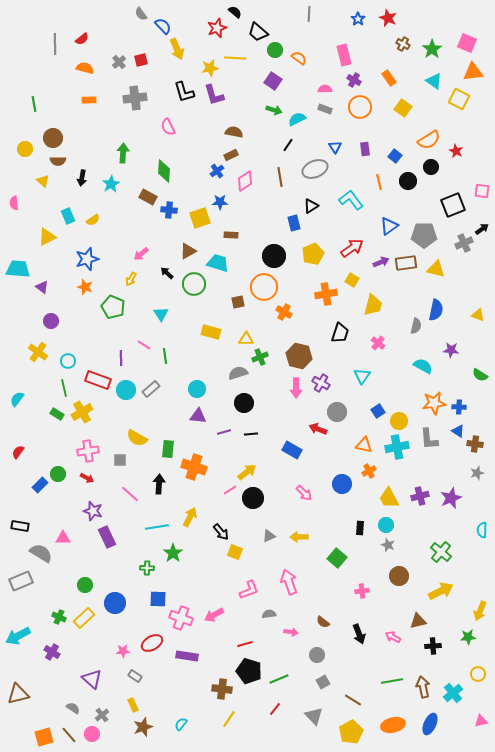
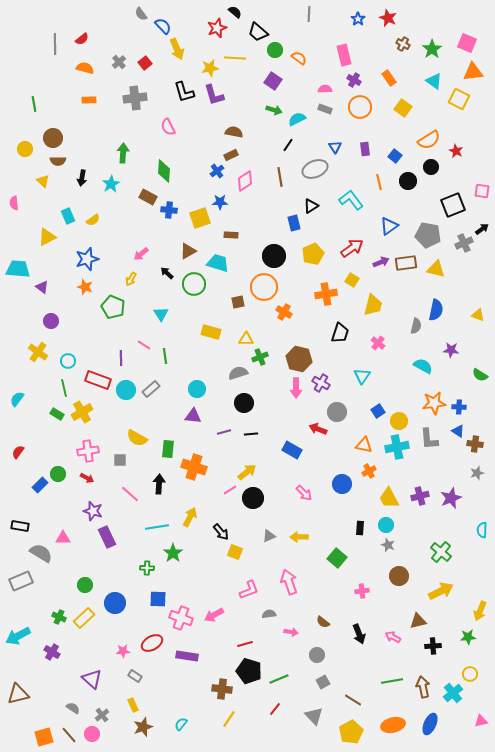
red square at (141, 60): moved 4 px right, 3 px down; rotated 24 degrees counterclockwise
gray pentagon at (424, 235): moved 4 px right; rotated 10 degrees clockwise
brown hexagon at (299, 356): moved 3 px down
purple triangle at (198, 416): moved 5 px left
yellow circle at (478, 674): moved 8 px left
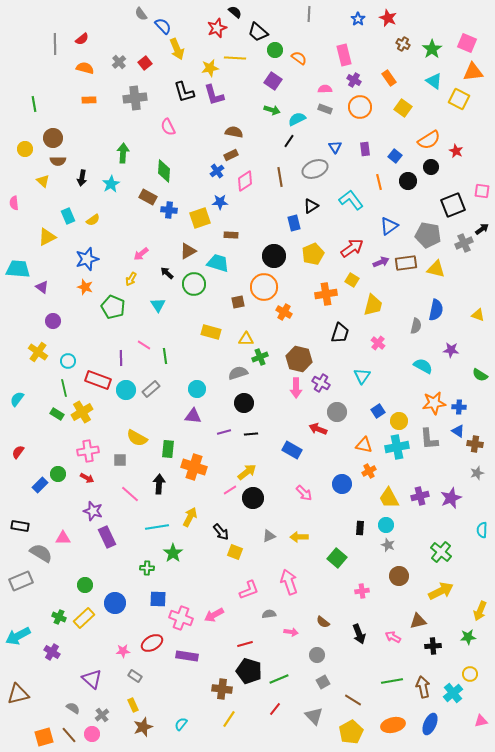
green arrow at (274, 110): moved 2 px left
black line at (288, 145): moved 1 px right, 4 px up
cyan triangle at (161, 314): moved 3 px left, 9 px up
purple circle at (51, 321): moved 2 px right
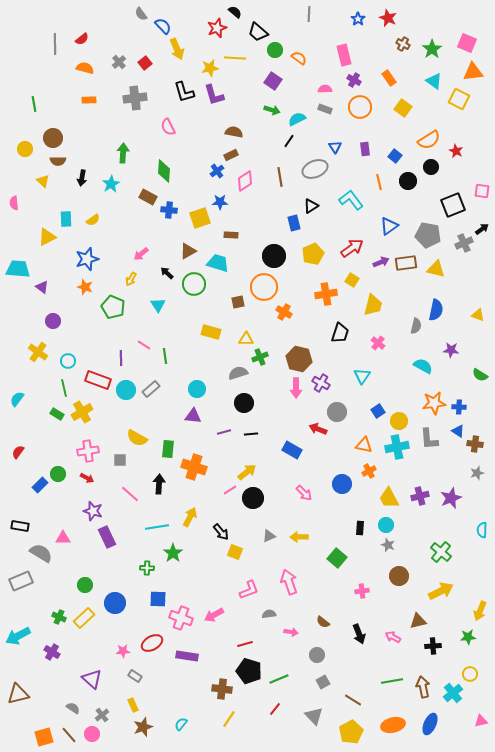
cyan rectangle at (68, 216): moved 2 px left, 3 px down; rotated 21 degrees clockwise
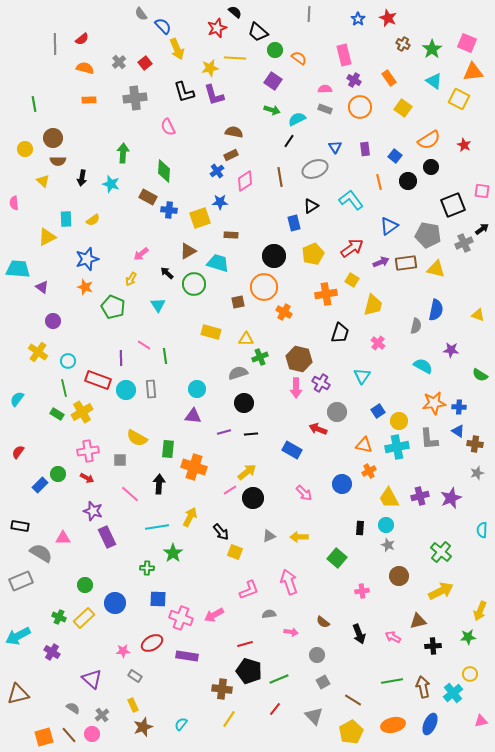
red star at (456, 151): moved 8 px right, 6 px up
cyan star at (111, 184): rotated 24 degrees counterclockwise
gray rectangle at (151, 389): rotated 54 degrees counterclockwise
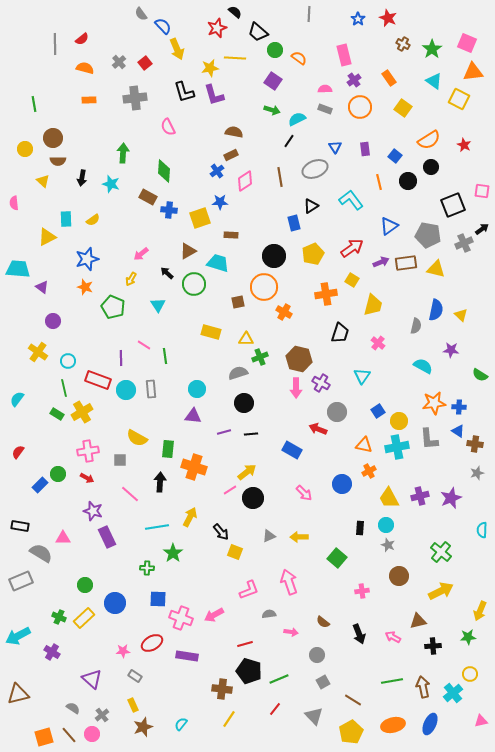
purple cross at (354, 80): rotated 24 degrees clockwise
yellow triangle at (478, 315): moved 17 px left; rotated 24 degrees clockwise
black arrow at (159, 484): moved 1 px right, 2 px up
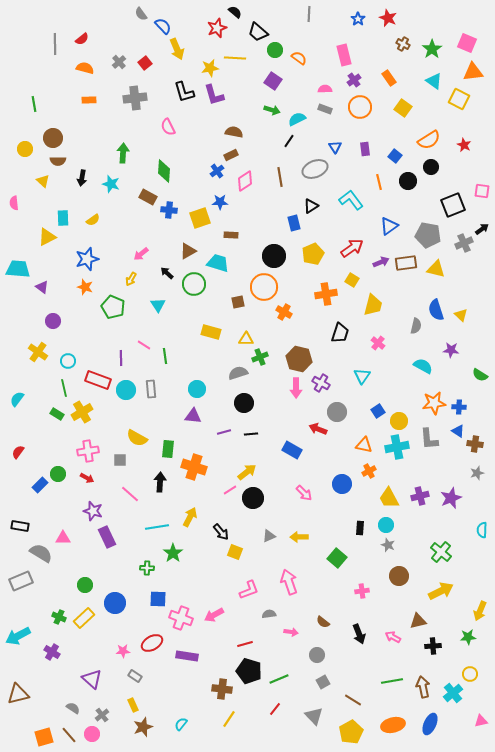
cyan rectangle at (66, 219): moved 3 px left, 1 px up
blue semicircle at (436, 310): rotated 150 degrees clockwise
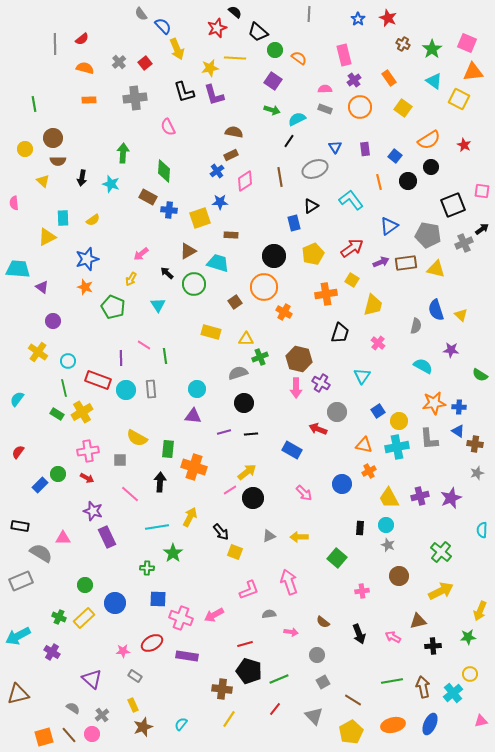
brown square at (238, 302): moved 3 px left; rotated 24 degrees counterclockwise
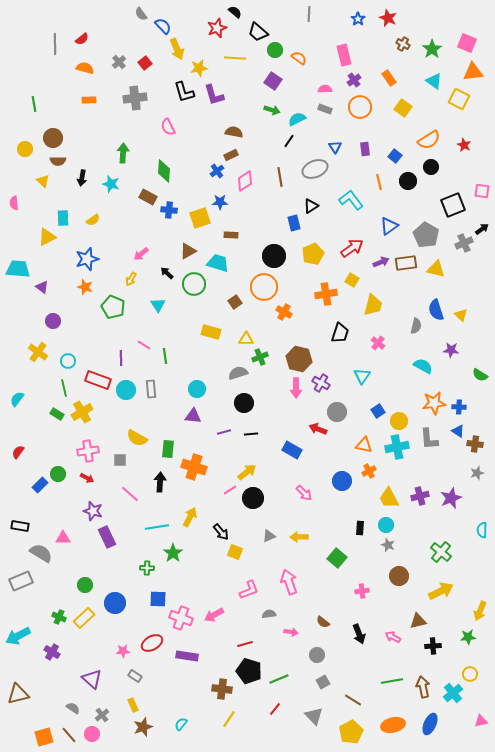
yellow star at (210, 68): moved 11 px left
gray pentagon at (428, 235): moved 2 px left; rotated 20 degrees clockwise
blue circle at (342, 484): moved 3 px up
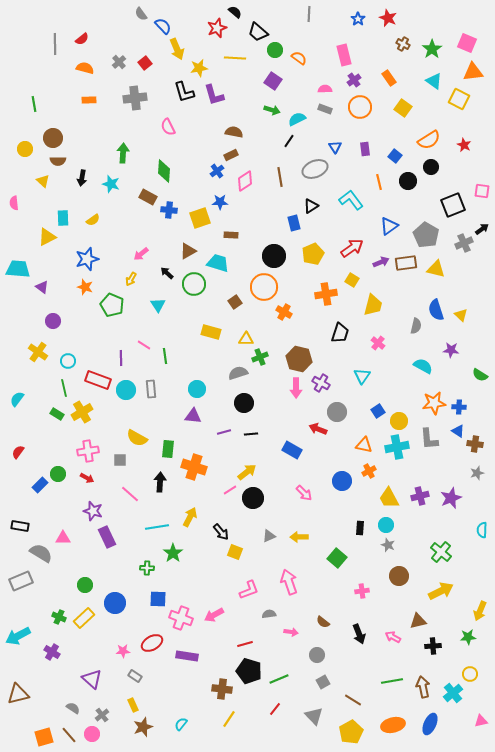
green pentagon at (113, 307): moved 1 px left, 2 px up
